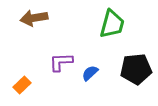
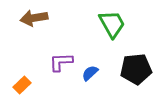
green trapezoid: rotated 44 degrees counterclockwise
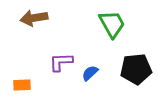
orange rectangle: rotated 42 degrees clockwise
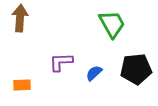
brown arrow: moved 14 px left; rotated 104 degrees clockwise
blue semicircle: moved 4 px right
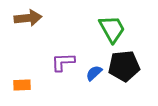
brown arrow: moved 8 px right; rotated 80 degrees clockwise
green trapezoid: moved 5 px down
purple L-shape: moved 2 px right
black pentagon: moved 12 px left, 3 px up
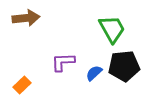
brown arrow: moved 2 px left
orange rectangle: rotated 42 degrees counterclockwise
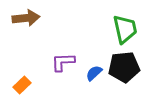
green trapezoid: moved 13 px right; rotated 16 degrees clockwise
black pentagon: moved 1 px down
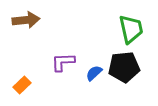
brown arrow: moved 2 px down
green trapezoid: moved 6 px right
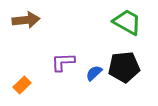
green trapezoid: moved 4 px left, 7 px up; rotated 48 degrees counterclockwise
